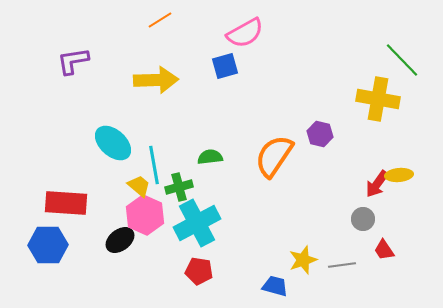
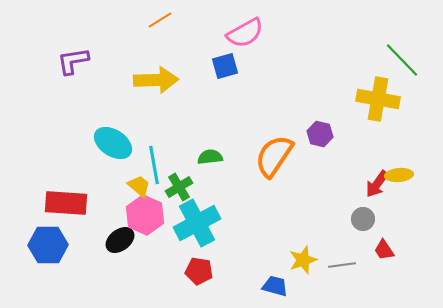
cyan ellipse: rotated 9 degrees counterclockwise
green cross: rotated 16 degrees counterclockwise
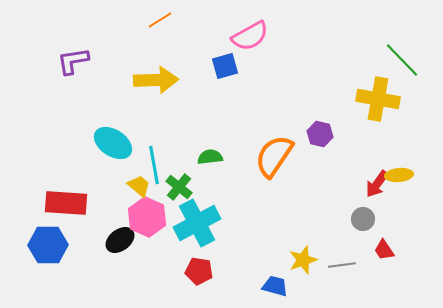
pink semicircle: moved 5 px right, 3 px down
green cross: rotated 20 degrees counterclockwise
pink hexagon: moved 2 px right, 2 px down
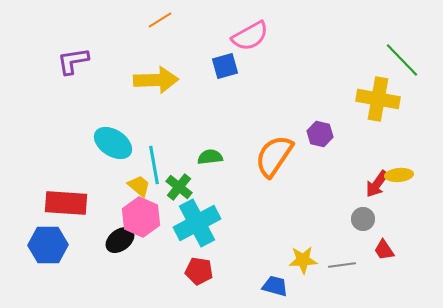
pink hexagon: moved 6 px left
yellow star: rotated 16 degrees clockwise
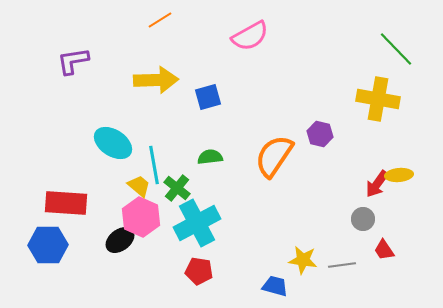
green line: moved 6 px left, 11 px up
blue square: moved 17 px left, 31 px down
green cross: moved 2 px left, 1 px down
yellow star: rotated 12 degrees clockwise
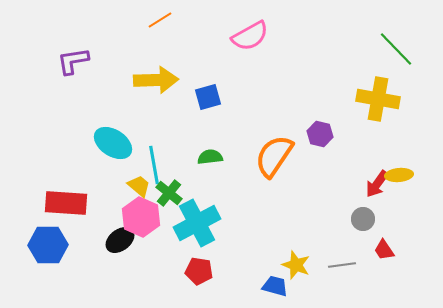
green cross: moved 8 px left, 5 px down
yellow star: moved 7 px left, 5 px down; rotated 12 degrees clockwise
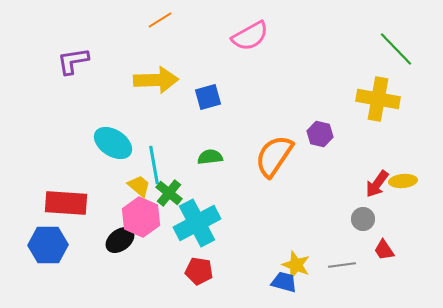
yellow ellipse: moved 4 px right, 6 px down
blue trapezoid: moved 9 px right, 4 px up
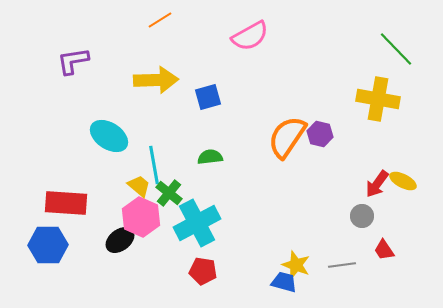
cyan ellipse: moved 4 px left, 7 px up
orange semicircle: moved 13 px right, 19 px up
yellow ellipse: rotated 32 degrees clockwise
gray circle: moved 1 px left, 3 px up
red pentagon: moved 4 px right
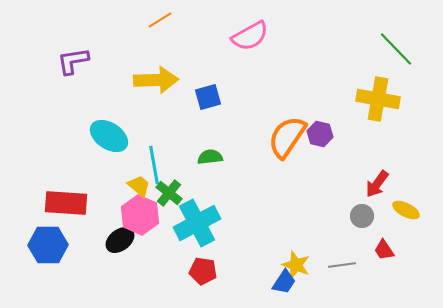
yellow ellipse: moved 3 px right, 29 px down
pink hexagon: moved 1 px left, 2 px up
blue trapezoid: rotated 108 degrees clockwise
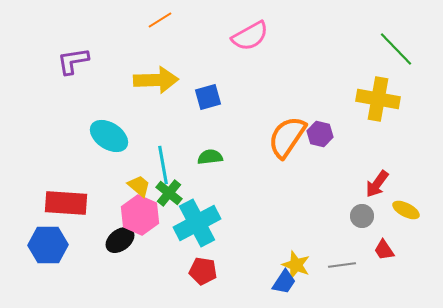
cyan line: moved 9 px right
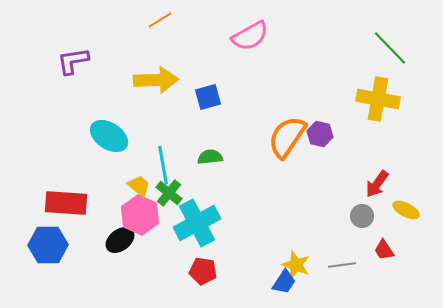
green line: moved 6 px left, 1 px up
